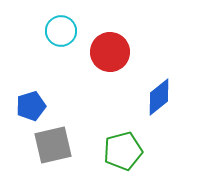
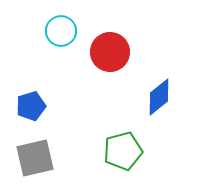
gray square: moved 18 px left, 13 px down
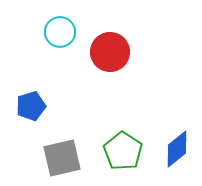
cyan circle: moved 1 px left, 1 px down
blue diamond: moved 18 px right, 52 px down
green pentagon: rotated 24 degrees counterclockwise
gray square: moved 27 px right
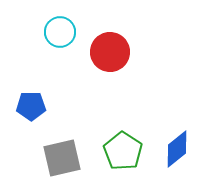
blue pentagon: rotated 16 degrees clockwise
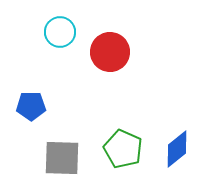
green pentagon: moved 2 px up; rotated 9 degrees counterclockwise
gray square: rotated 15 degrees clockwise
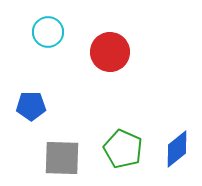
cyan circle: moved 12 px left
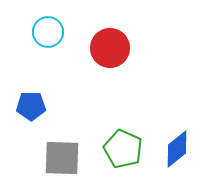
red circle: moved 4 px up
